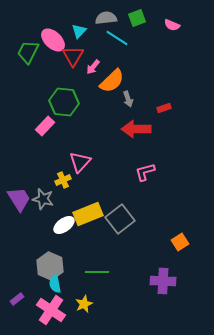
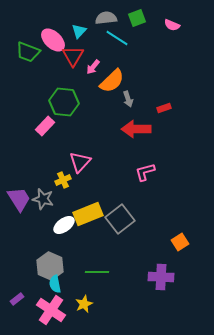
green trapezoid: rotated 95 degrees counterclockwise
purple cross: moved 2 px left, 4 px up
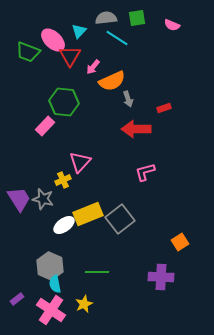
green square: rotated 12 degrees clockwise
red triangle: moved 3 px left
orange semicircle: rotated 20 degrees clockwise
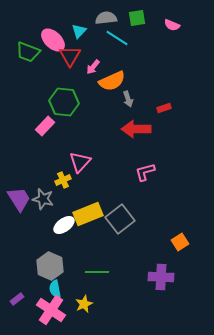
cyan semicircle: moved 5 px down
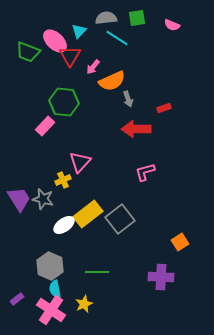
pink ellipse: moved 2 px right, 1 px down
yellow rectangle: rotated 16 degrees counterclockwise
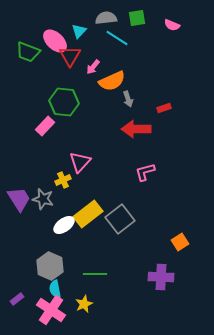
green line: moved 2 px left, 2 px down
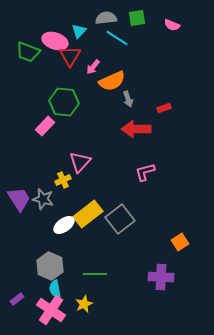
pink ellipse: rotated 25 degrees counterclockwise
